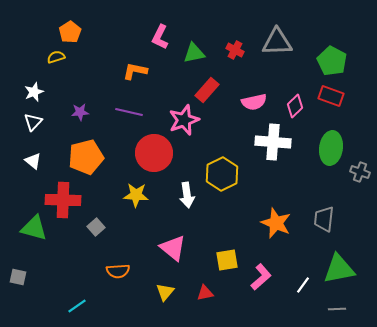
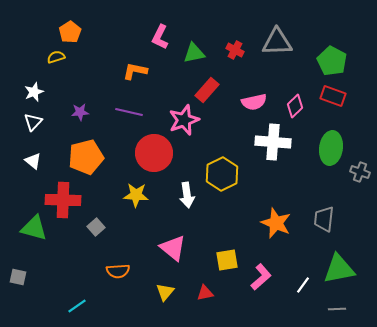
red rectangle at (331, 96): moved 2 px right
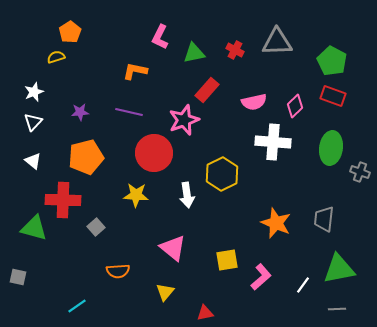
red triangle at (205, 293): moved 20 px down
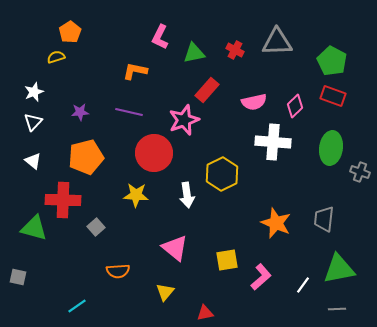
pink triangle at (173, 248): moved 2 px right
